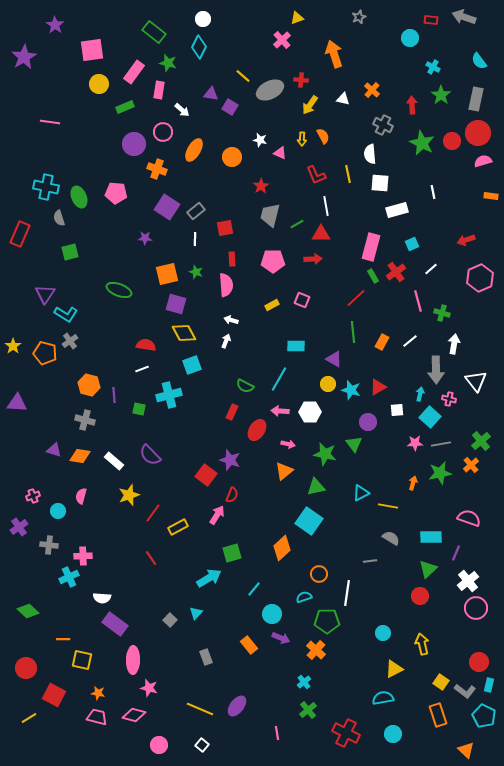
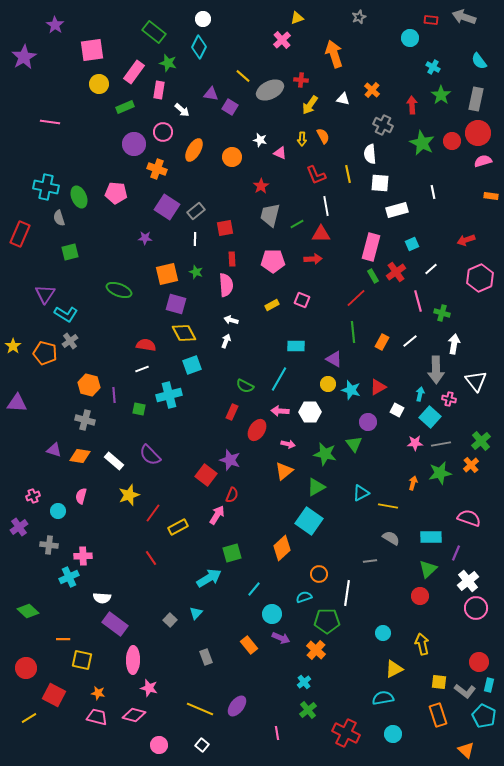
white square at (397, 410): rotated 32 degrees clockwise
green triangle at (316, 487): rotated 18 degrees counterclockwise
yellow square at (441, 682): moved 2 px left; rotated 28 degrees counterclockwise
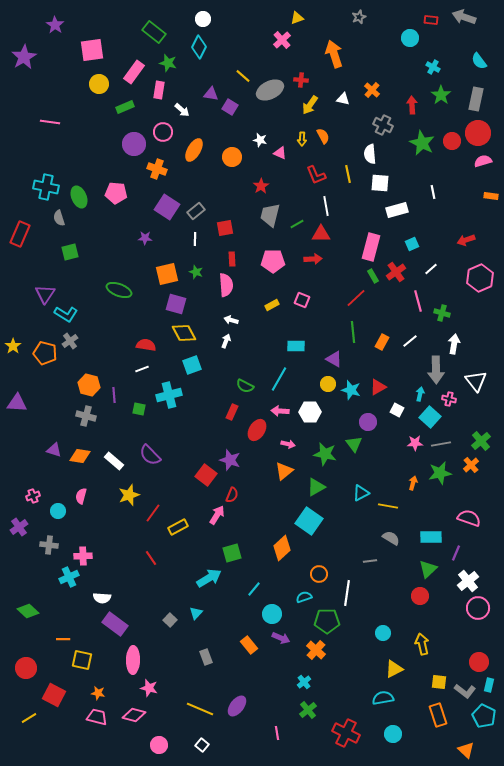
gray cross at (85, 420): moved 1 px right, 4 px up
pink circle at (476, 608): moved 2 px right
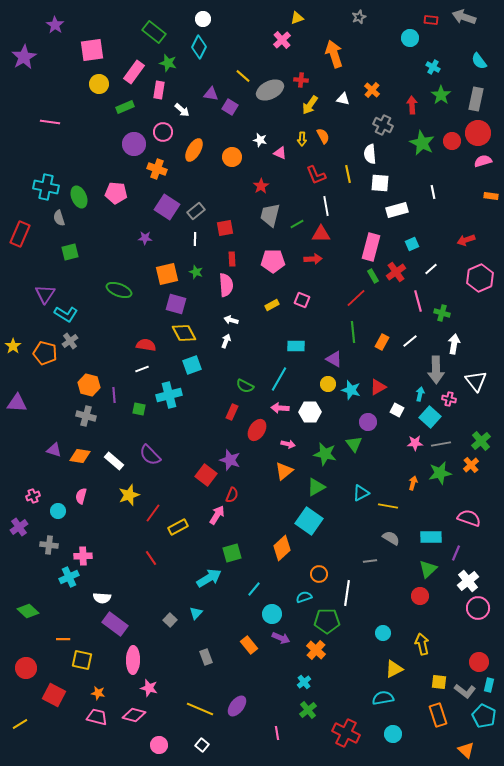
pink arrow at (280, 411): moved 3 px up
yellow line at (29, 718): moved 9 px left, 6 px down
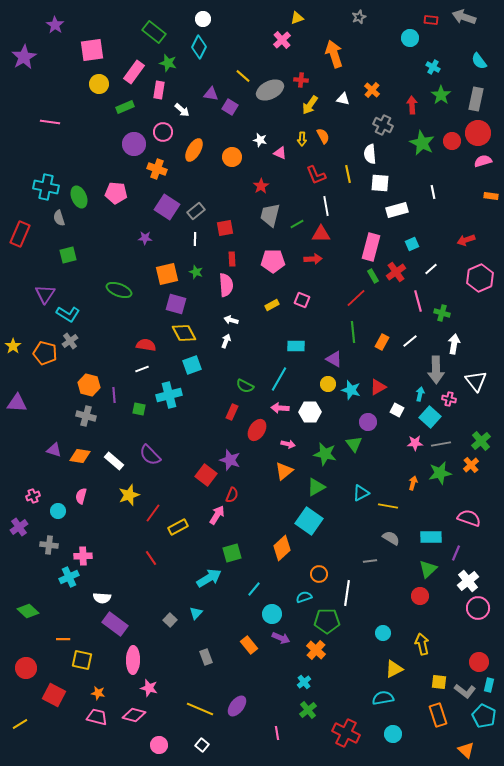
green square at (70, 252): moved 2 px left, 3 px down
cyan L-shape at (66, 314): moved 2 px right
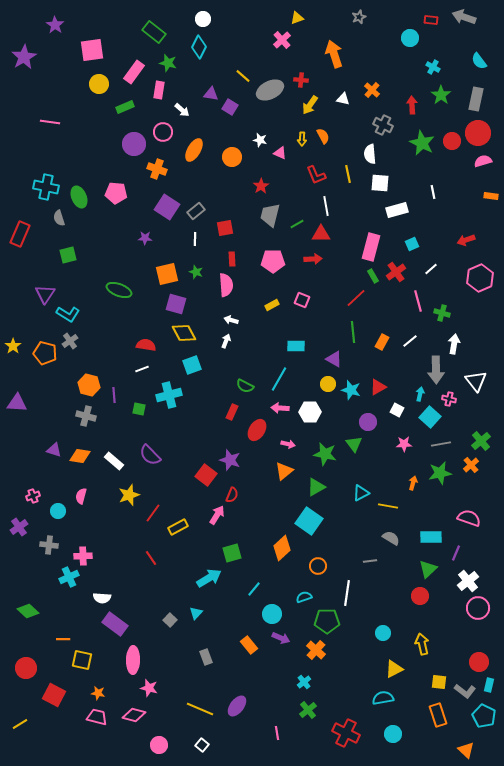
pink star at (415, 443): moved 11 px left, 1 px down
orange circle at (319, 574): moved 1 px left, 8 px up
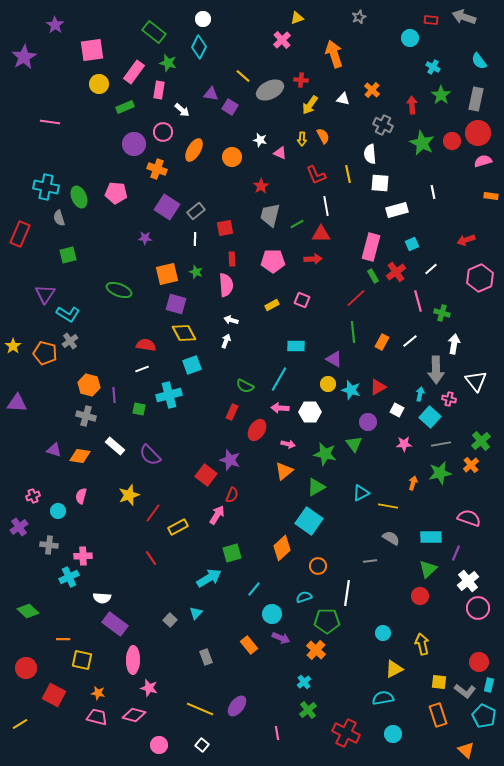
white rectangle at (114, 461): moved 1 px right, 15 px up
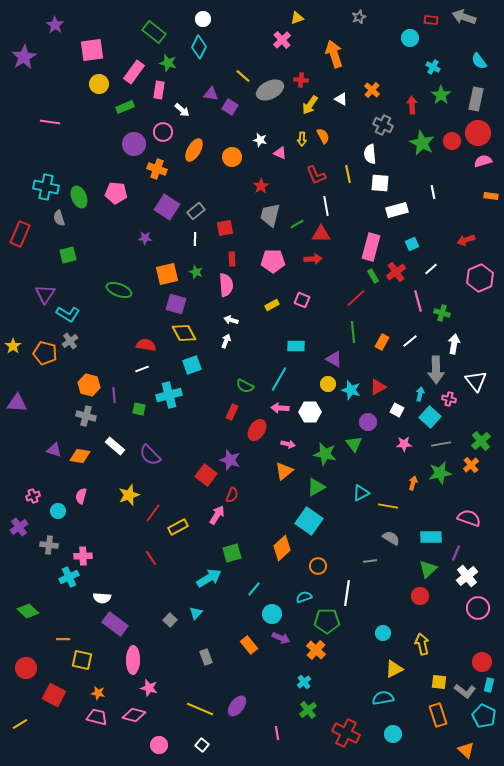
white triangle at (343, 99): moved 2 px left; rotated 16 degrees clockwise
white cross at (468, 581): moved 1 px left, 5 px up
red circle at (479, 662): moved 3 px right
